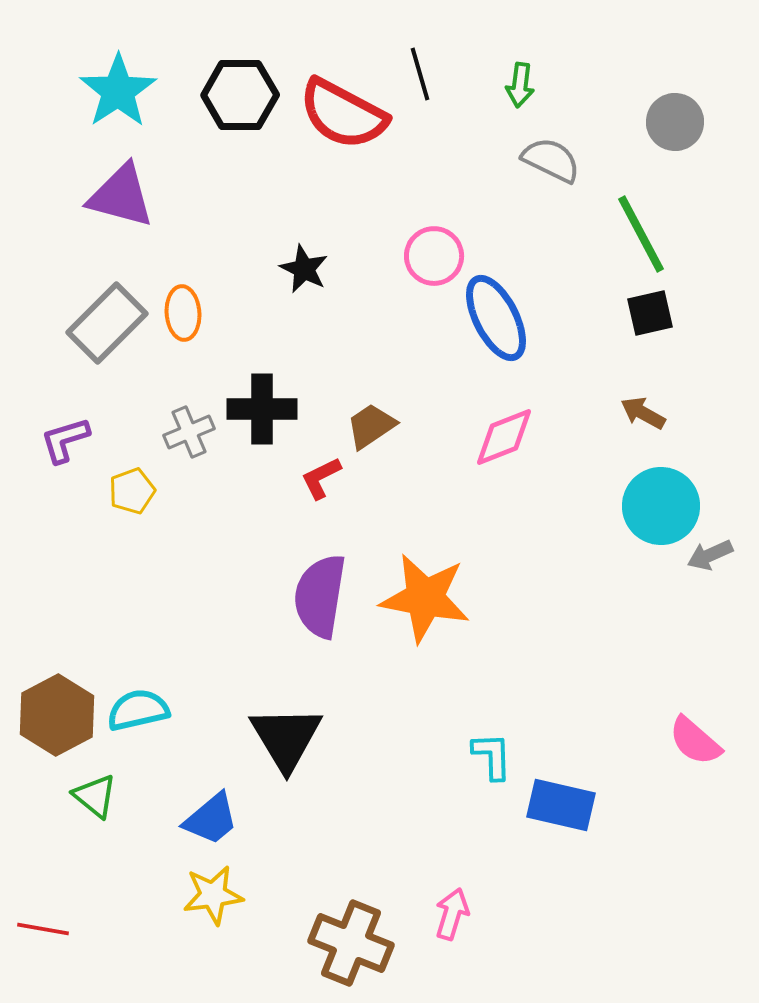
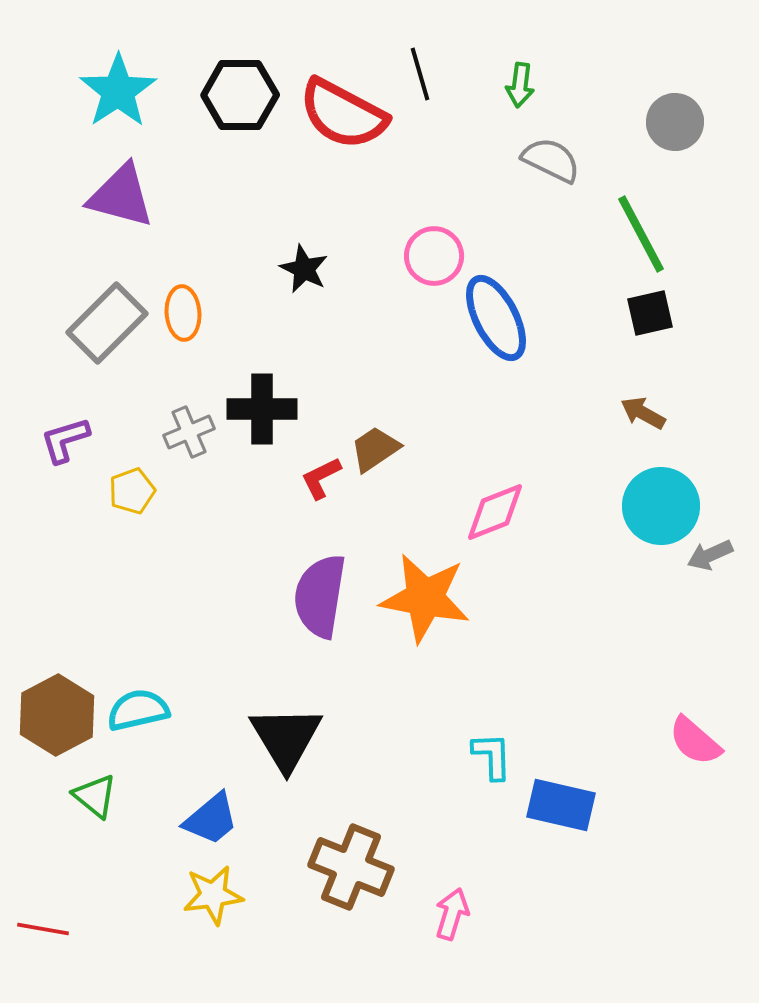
brown trapezoid: moved 4 px right, 23 px down
pink diamond: moved 9 px left, 75 px down
brown cross: moved 76 px up
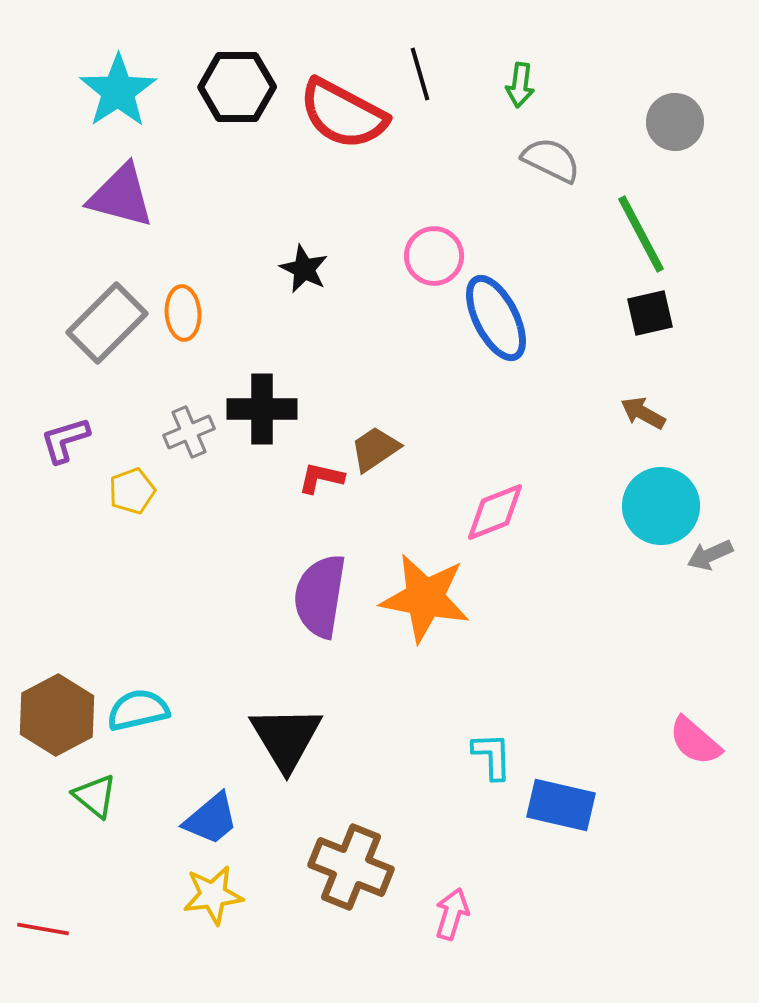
black hexagon: moved 3 px left, 8 px up
red L-shape: rotated 39 degrees clockwise
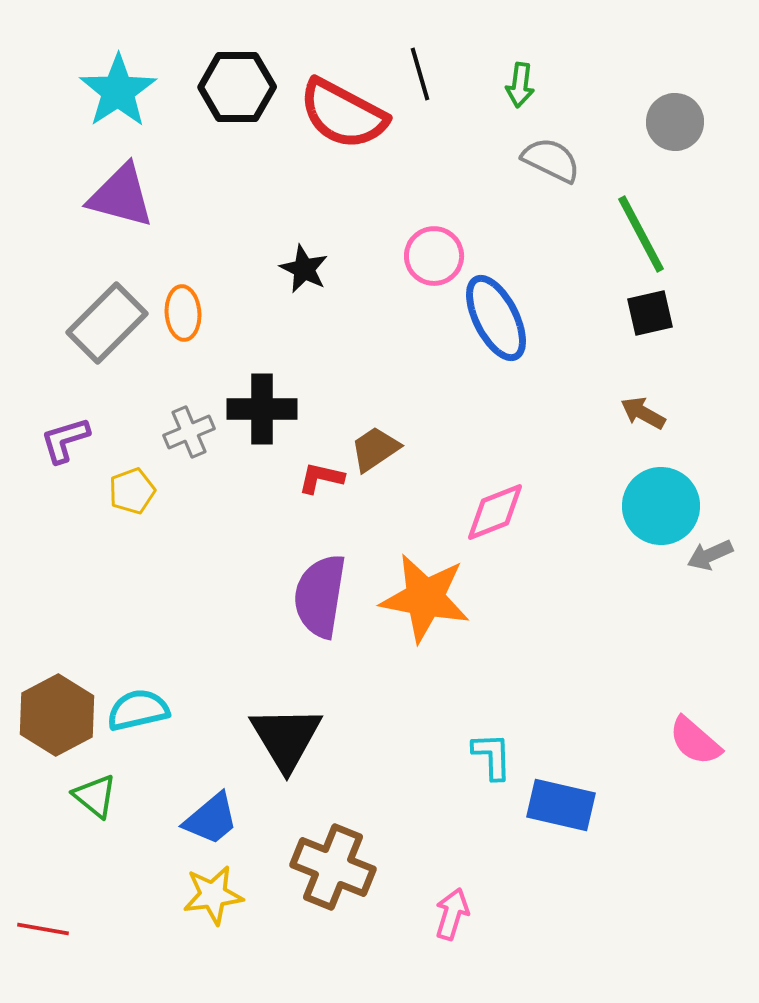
brown cross: moved 18 px left
